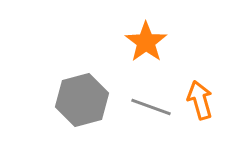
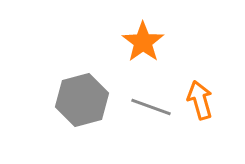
orange star: moved 3 px left
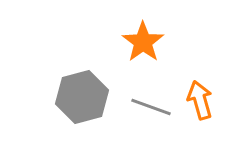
gray hexagon: moved 3 px up
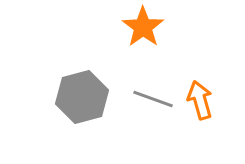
orange star: moved 15 px up
gray line: moved 2 px right, 8 px up
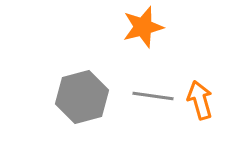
orange star: rotated 21 degrees clockwise
gray line: moved 3 px up; rotated 12 degrees counterclockwise
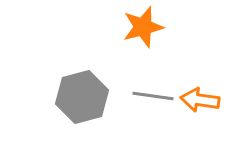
orange arrow: rotated 66 degrees counterclockwise
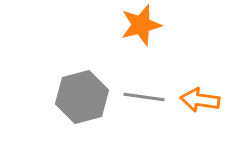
orange star: moved 2 px left, 2 px up
gray line: moved 9 px left, 1 px down
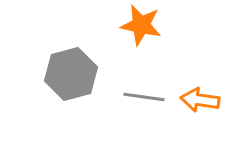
orange star: rotated 27 degrees clockwise
gray hexagon: moved 11 px left, 23 px up
